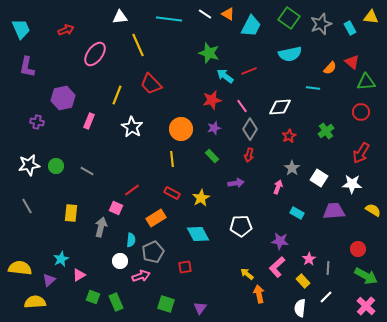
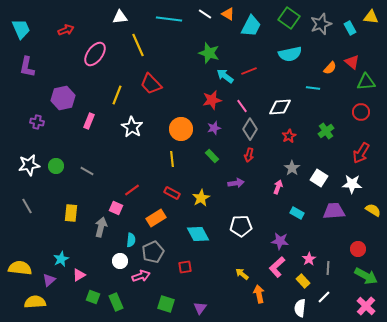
yellow arrow at (247, 274): moved 5 px left
white line at (326, 297): moved 2 px left
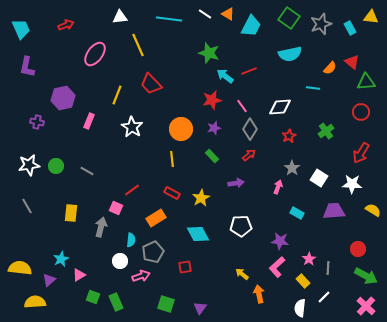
red arrow at (66, 30): moved 5 px up
red arrow at (249, 155): rotated 144 degrees counterclockwise
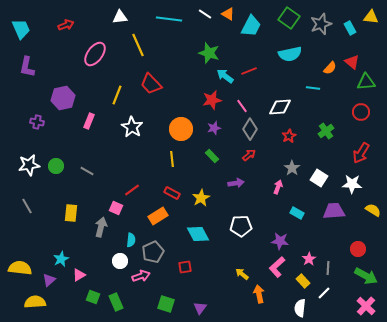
orange rectangle at (156, 218): moved 2 px right, 2 px up
white line at (324, 297): moved 4 px up
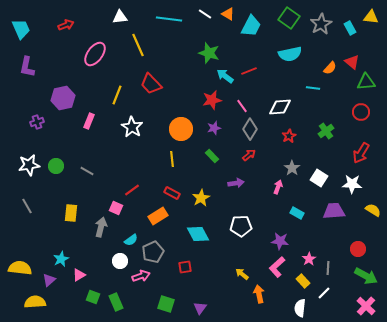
gray star at (321, 24): rotated 10 degrees counterclockwise
purple cross at (37, 122): rotated 32 degrees counterclockwise
cyan semicircle at (131, 240): rotated 48 degrees clockwise
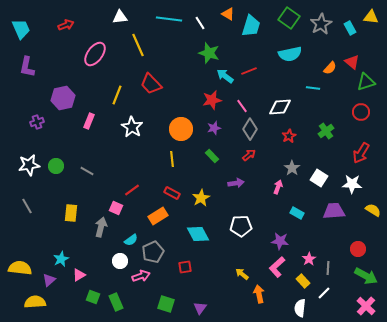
white line at (205, 14): moved 5 px left, 9 px down; rotated 24 degrees clockwise
cyan trapezoid at (251, 26): rotated 10 degrees counterclockwise
green triangle at (366, 82): rotated 12 degrees counterclockwise
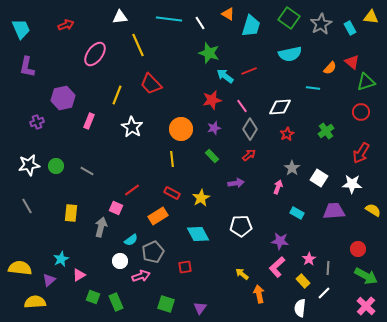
red star at (289, 136): moved 2 px left, 2 px up
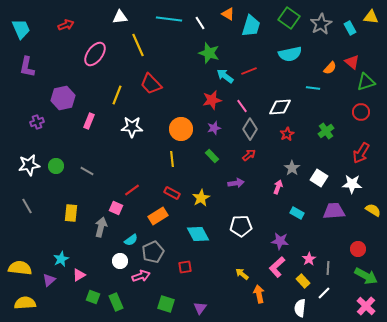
white star at (132, 127): rotated 30 degrees counterclockwise
yellow semicircle at (35, 302): moved 10 px left, 1 px down
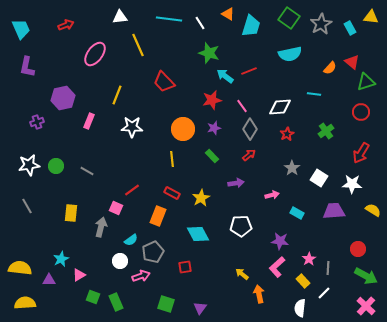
red trapezoid at (151, 84): moved 13 px right, 2 px up
cyan line at (313, 88): moved 1 px right, 6 px down
orange circle at (181, 129): moved 2 px right
pink arrow at (278, 187): moved 6 px left, 8 px down; rotated 56 degrees clockwise
orange rectangle at (158, 216): rotated 36 degrees counterclockwise
purple triangle at (49, 280): rotated 40 degrees clockwise
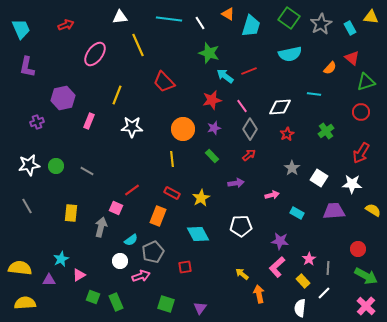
red triangle at (352, 62): moved 4 px up
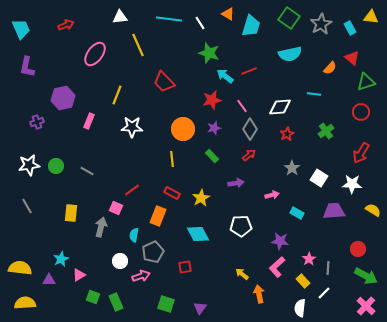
cyan semicircle at (131, 240): moved 3 px right, 5 px up; rotated 136 degrees clockwise
